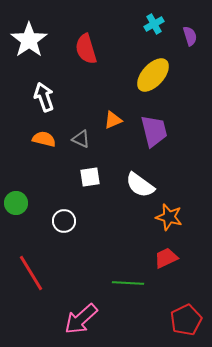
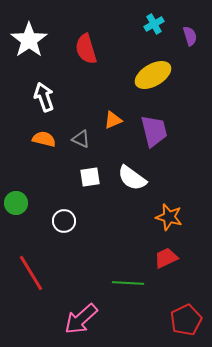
yellow ellipse: rotated 18 degrees clockwise
white semicircle: moved 8 px left, 7 px up
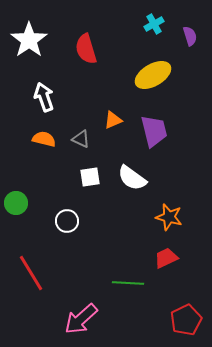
white circle: moved 3 px right
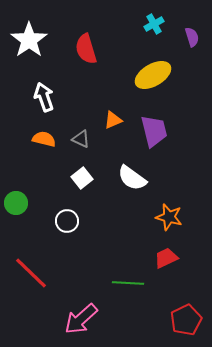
purple semicircle: moved 2 px right, 1 px down
white square: moved 8 px left, 1 px down; rotated 30 degrees counterclockwise
red line: rotated 15 degrees counterclockwise
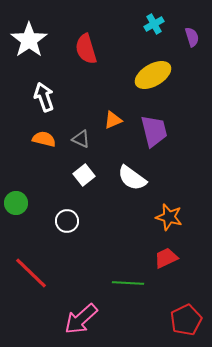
white square: moved 2 px right, 3 px up
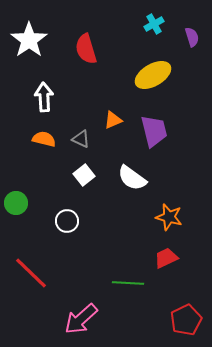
white arrow: rotated 16 degrees clockwise
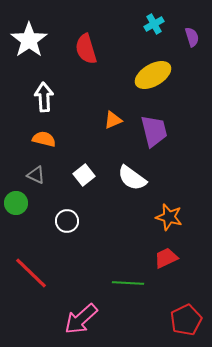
gray triangle: moved 45 px left, 36 px down
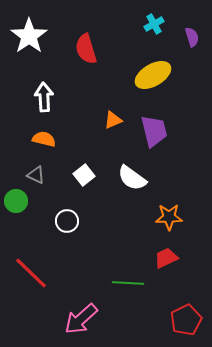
white star: moved 4 px up
green circle: moved 2 px up
orange star: rotated 16 degrees counterclockwise
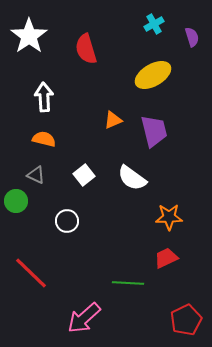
pink arrow: moved 3 px right, 1 px up
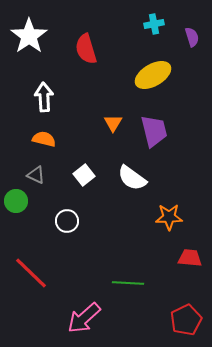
cyan cross: rotated 18 degrees clockwise
orange triangle: moved 3 px down; rotated 36 degrees counterclockwise
red trapezoid: moved 24 px right; rotated 30 degrees clockwise
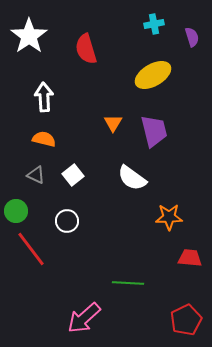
white square: moved 11 px left
green circle: moved 10 px down
red line: moved 24 px up; rotated 9 degrees clockwise
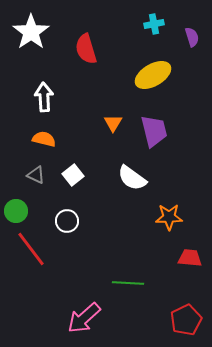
white star: moved 2 px right, 4 px up
